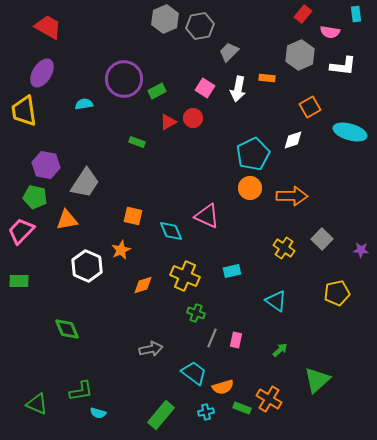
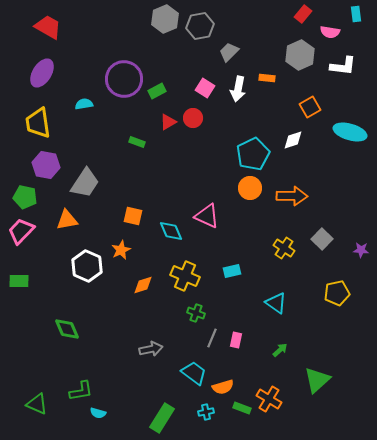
yellow trapezoid at (24, 111): moved 14 px right, 12 px down
green pentagon at (35, 197): moved 10 px left
cyan triangle at (276, 301): moved 2 px down
green rectangle at (161, 415): moved 1 px right, 3 px down; rotated 8 degrees counterclockwise
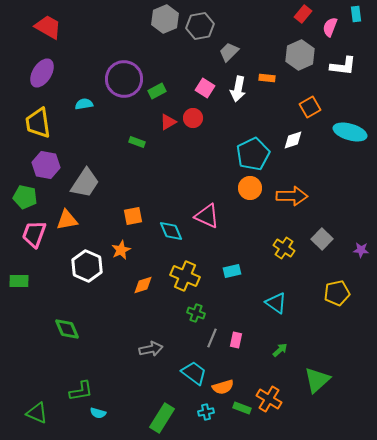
pink semicircle at (330, 32): moved 5 px up; rotated 102 degrees clockwise
orange square at (133, 216): rotated 24 degrees counterclockwise
pink trapezoid at (21, 231): moved 13 px right, 3 px down; rotated 24 degrees counterclockwise
green triangle at (37, 404): moved 9 px down
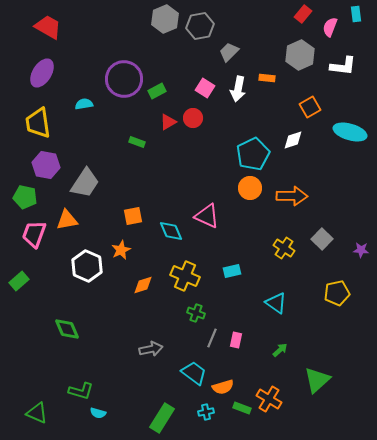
green rectangle at (19, 281): rotated 42 degrees counterclockwise
green L-shape at (81, 391): rotated 25 degrees clockwise
